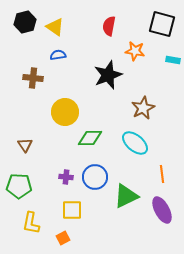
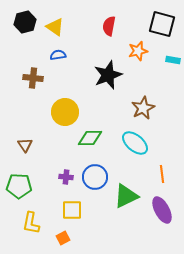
orange star: moved 3 px right; rotated 24 degrees counterclockwise
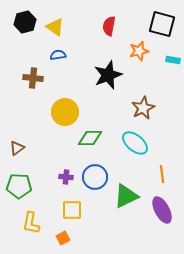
orange star: moved 1 px right
brown triangle: moved 8 px left, 3 px down; rotated 28 degrees clockwise
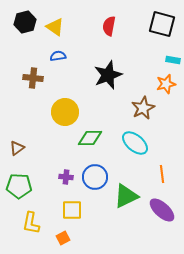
orange star: moved 27 px right, 33 px down
blue semicircle: moved 1 px down
purple ellipse: rotated 20 degrees counterclockwise
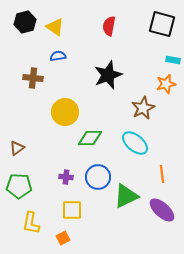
blue circle: moved 3 px right
